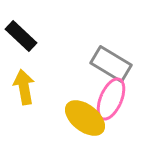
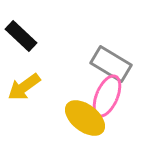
yellow arrow: rotated 116 degrees counterclockwise
pink ellipse: moved 4 px left, 3 px up
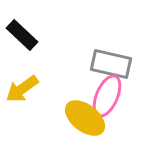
black rectangle: moved 1 px right, 1 px up
gray rectangle: rotated 18 degrees counterclockwise
yellow arrow: moved 2 px left, 2 px down
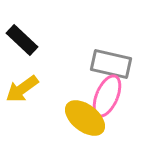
black rectangle: moved 5 px down
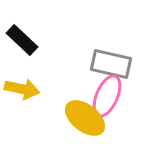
yellow arrow: rotated 132 degrees counterclockwise
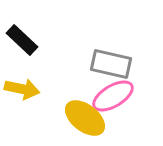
pink ellipse: moved 6 px right; rotated 36 degrees clockwise
